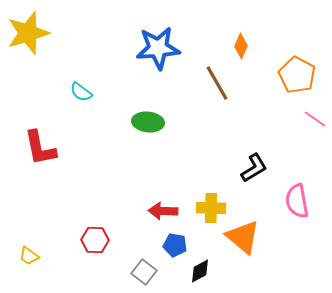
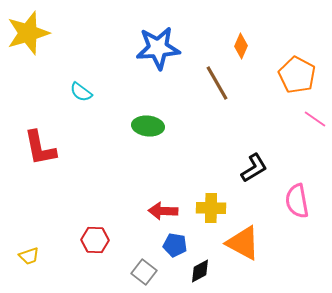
green ellipse: moved 4 px down
orange triangle: moved 6 px down; rotated 12 degrees counterclockwise
yellow trapezoid: rotated 55 degrees counterclockwise
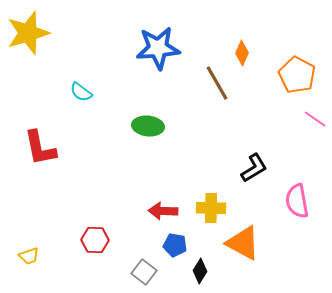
orange diamond: moved 1 px right, 7 px down
black diamond: rotated 30 degrees counterclockwise
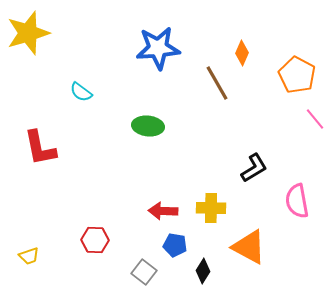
pink line: rotated 15 degrees clockwise
orange triangle: moved 6 px right, 4 px down
black diamond: moved 3 px right
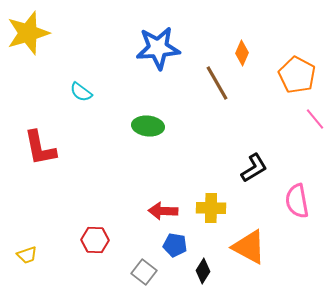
yellow trapezoid: moved 2 px left, 1 px up
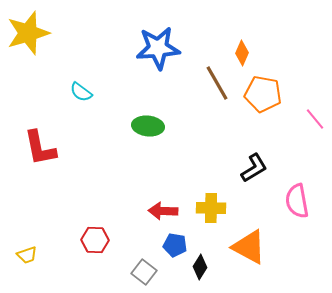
orange pentagon: moved 34 px left, 19 px down; rotated 18 degrees counterclockwise
black diamond: moved 3 px left, 4 px up
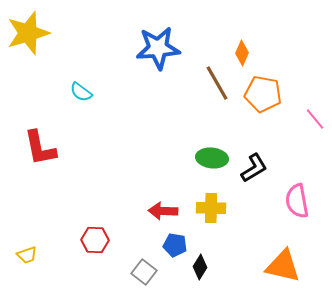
green ellipse: moved 64 px right, 32 px down
orange triangle: moved 34 px right, 19 px down; rotated 15 degrees counterclockwise
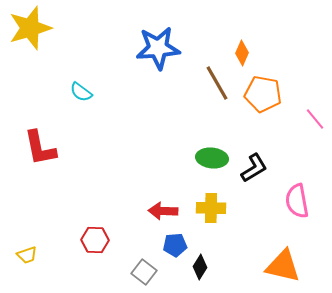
yellow star: moved 2 px right, 5 px up
blue pentagon: rotated 15 degrees counterclockwise
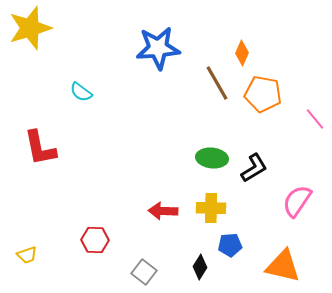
pink semicircle: rotated 44 degrees clockwise
blue pentagon: moved 55 px right
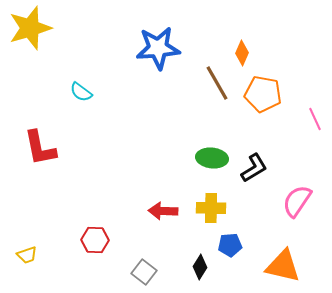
pink line: rotated 15 degrees clockwise
